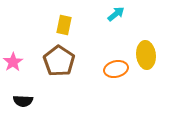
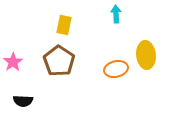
cyan arrow: rotated 54 degrees counterclockwise
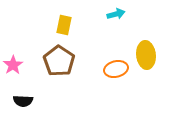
cyan arrow: rotated 78 degrees clockwise
pink star: moved 3 px down
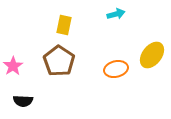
yellow ellipse: moved 6 px right; rotated 44 degrees clockwise
pink star: moved 1 px down
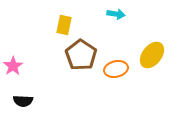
cyan arrow: rotated 24 degrees clockwise
brown pentagon: moved 22 px right, 6 px up
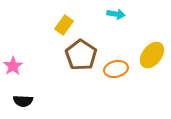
yellow rectangle: rotated 24 degrees clockwise
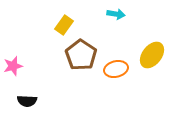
pink star: rotated 18 degrees clockwise
black semicircle: moved 4 px right
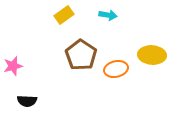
cyan arrow: moved 8 px left, 1 px down
yellow rectangle: moved 10 px up; rotated 18 degrees clockwise
yellow ellipse: rotated 56 degrees clockwise
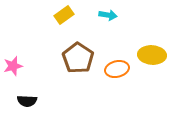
brown pentagon: moved 3 px left, 3 px down
orange ellipse: moved 1 px right
